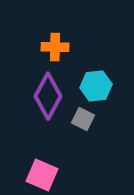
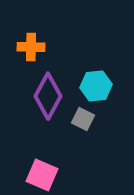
orange cross: moved 24 px left
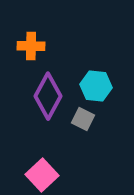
orange cross: moved 1 px up
cyan hexagon: rotated 12 degrees clockwise
pink square: rotated 24 degrees clockwise
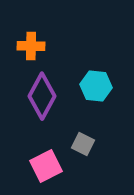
purple diamond: moved 6 px left
gray square: moved 25 px down
pink square: moved 4 px right, 9 px up; rotated 16 degrees clockwise
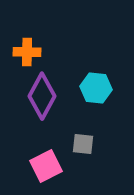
orange cross: moved 4 px left, 6 px down
cyan hexagon: moved 2 px down
gray square: rotated 20 degrees counterclockwise
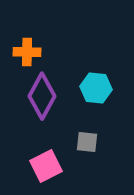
gray square: moved 4 px right, 2 px up
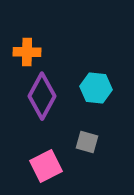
gray square: rotated 10 degrees clockwise
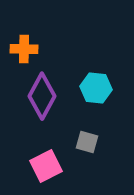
orange cross: moved 3 px left, 3 px up
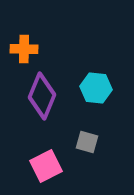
purple diamond: rotated 6 degrees counterclockwise
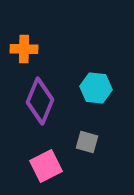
purple diamond: moved 2 px left, 5 px down
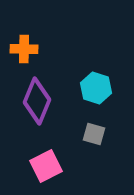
cyan hexagon: rotated 12 degrees clockwise
purple diamond: moved 3 px left
gray square: moved 7 px right, 8 px up
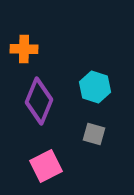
cyan hexagon: moved 1 px left, 1 px up
purple diamond: moved 2 px right
